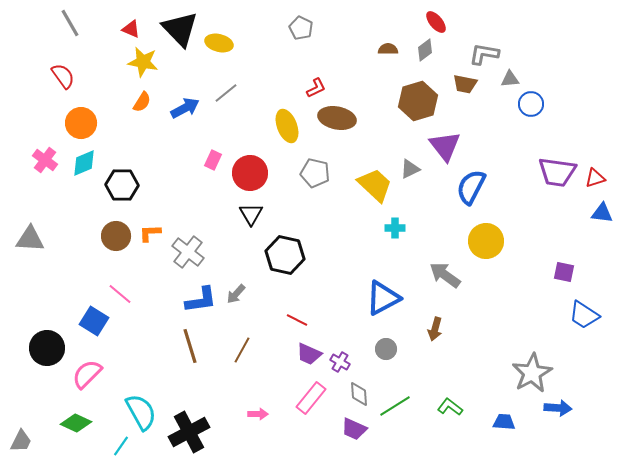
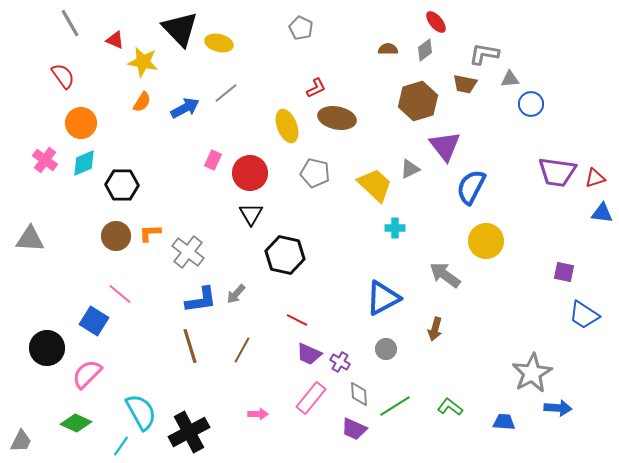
red triangle at (131, 29): moved 16 px left, 11 px down
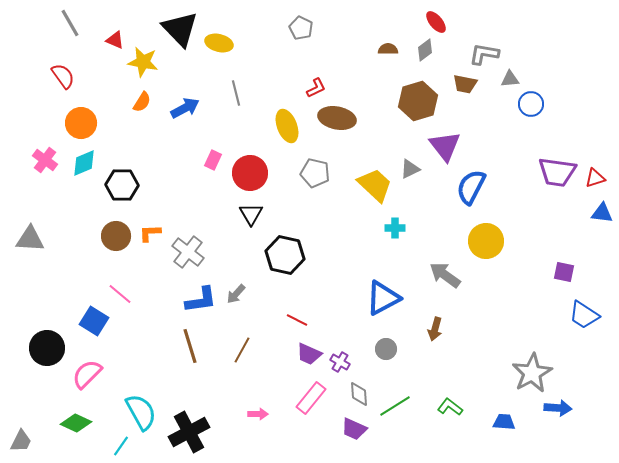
gray line at (226, 93): moved 10 px right; rotated 65 degrees counterclockwise
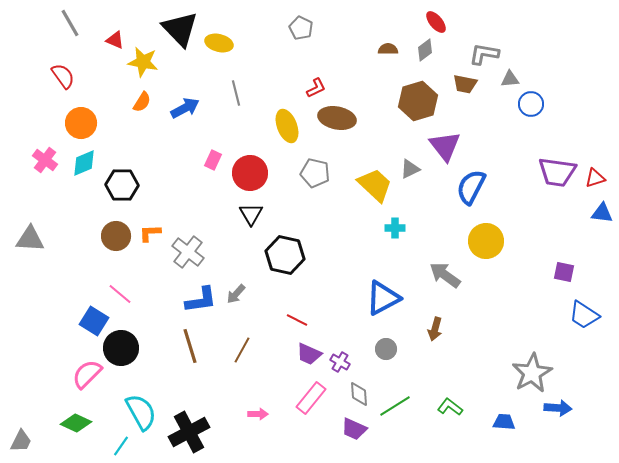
black circle at (47, 348): moved 74 px right
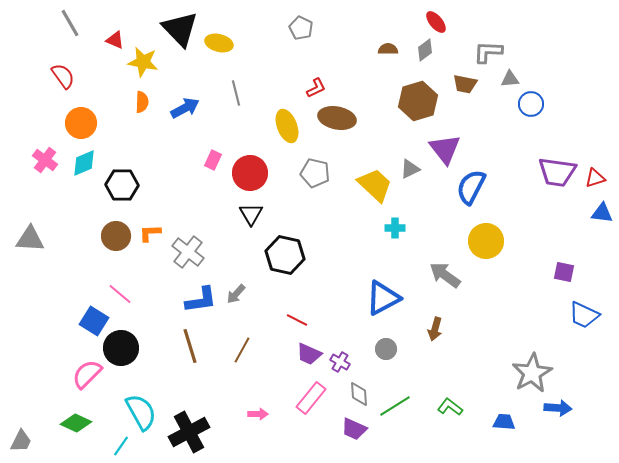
gray L-shape at (484, 54): moved 4 px right, 2 px up; rotated 8 degrees counterclockwise
orange semicircle at (142, 102): rotated 30 degrees counterclockwise
purple triangle at (445, 146): moved 3 px down
blue trapezoid at (584, 315): rotated 8 degrees counterclockwise
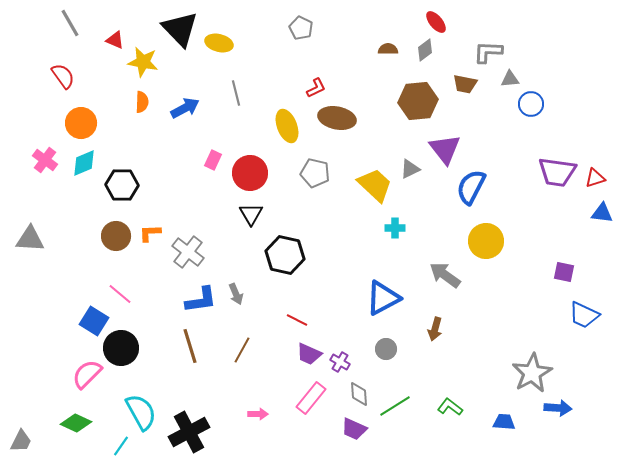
brown hexagon at (418, 101): rotated 12 degrees clockwise
gray arrow at (236, 294): rotated 65 degrees counterclockwise
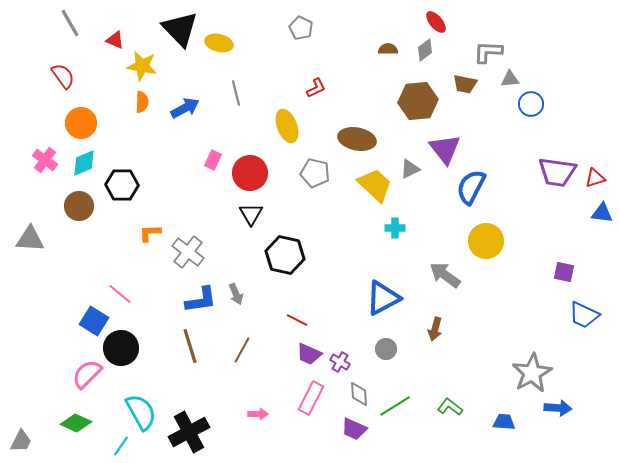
yellow star at (143, 62): moved 1 px left, 4 px down
brown ellipse at (337, 118): moved 20 px right, 21 px down
brown circle at (116, 236): moved 37 px left, 30 px up
pink rectangle at (311, 398): rotated 12 degrees counterclockwise
